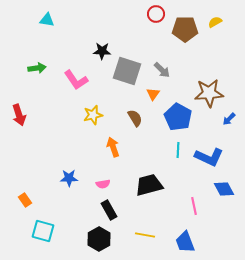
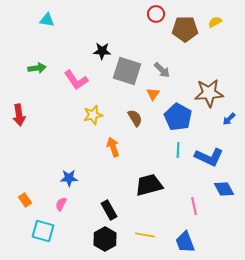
red arrow: rotated 10 degrees clockwise
pink semicircle: moved 42 px left, 20 px down; rotated 128 degrees clockwise
black hexagon: moved 6 px right
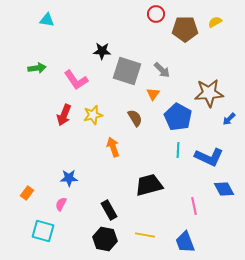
red arrow: moved 45 px right; rotated 30 degrees clockwise
orange rectangle: moved 2 px right, 7 px up; rotated 72 degrees clockwise
black hexagon: rotated 20 degrees counterclockwise
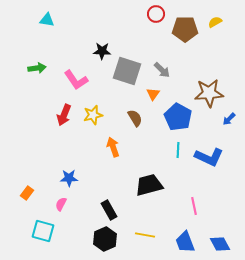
blue diamond: moved 4 px left, 55 px down
black hexagon: rotated 25 degrees clockwise
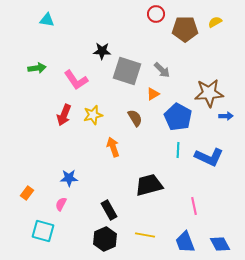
orange triangle: rotated 24 degrees clockwise
blue arrow: moved 3 px left, 3 px up; rotated 136 degrees counterclockwise
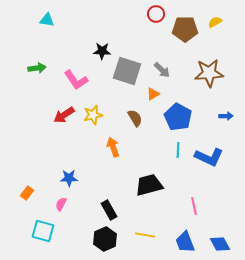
brown star: moved 20 px up
red arrow: rotated 35 degrees clockwise
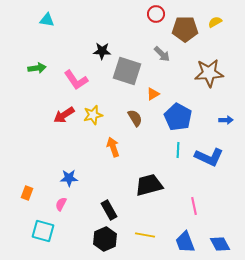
gray arrow: moved 16 px up
blue arrow: moved 4 px down
orange rectangle: rotated 16 degrees counterclockwise
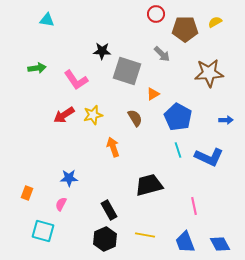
cyan line: rotated 21 degrees counterclockwise
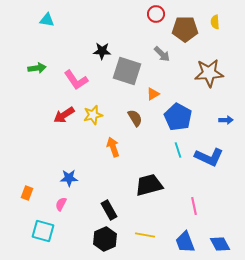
yellow semicircle: rotated 64 degrees counterclockwise
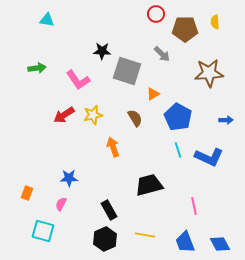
pink L-shape: moved 2 px right
